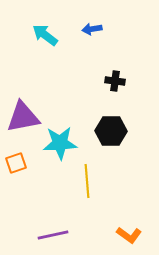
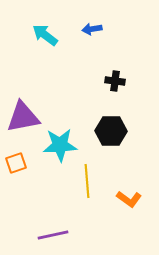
cyan star: moved 2 px down
orange L-shape: moved 36 px up
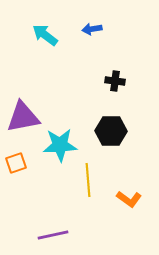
yellow line: moved 1 px right, 1 px up
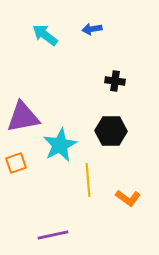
cyan star: rotated 24 degrees counterclockwise
orange L-shape: moved 1 px left, 1 px up
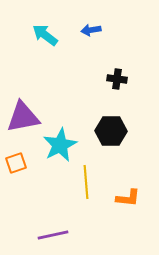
blue arrow: moved 1 px left, 1 px down
black cross: moved 2 px right, 2 px up
yellow line: moved 2 px left, 2 px down
orange L-shape: rotated 30 degrees counterclockwise
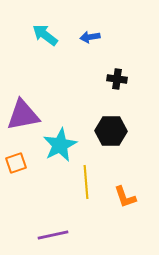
blue arrow: moved 1 px left, 7 px down
purple triangle: moved 2 px up
orange L-shape: moved 3 px left, 1 px up; rotated 65 degrees clockwise
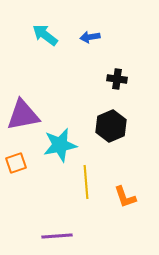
black hexagon: moved 5 px up; rotated 24 degrees counterclockwise
cyan star: rotated 16 degrees clockwise
purple line: moved 4 px right, 1 px down; rotated 8 degrees clockwise
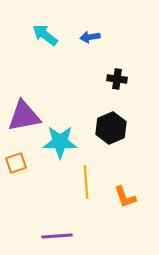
purple triangle: moved 1 px right, 1 px down
black hexagon: moved 2 px down
cyan star: moved 3 px up; rotated 12 degrees clockwise
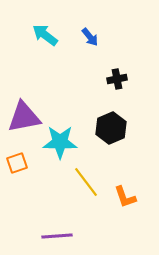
blue arrow: rotated 120 degrees counterclockwise
black cross: rotated 18 degrees counterclockwise
purple triangle: moved 1 px down
orange square: moved 1 px right
yellow line: rotated 32 degrees counterclockwise
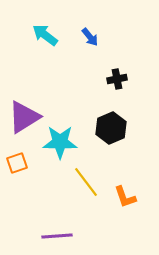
purple triangle: rotated 21 degrees counterclockwise
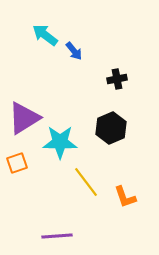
blue arrow: moved 16 px left, 14 px down
purple triangle: moved 1 px down
